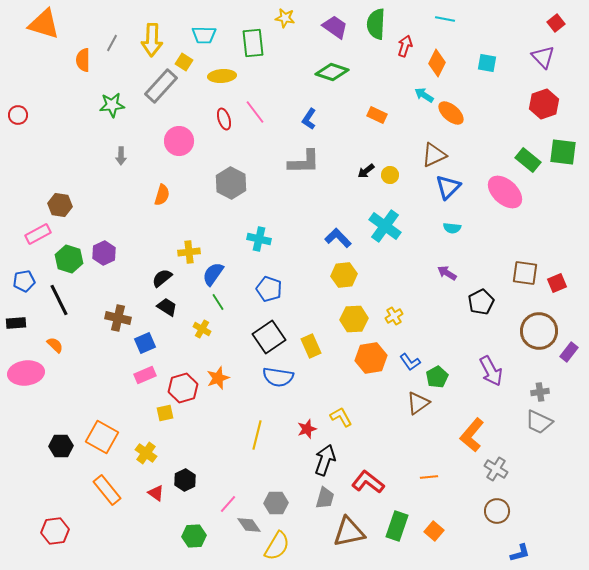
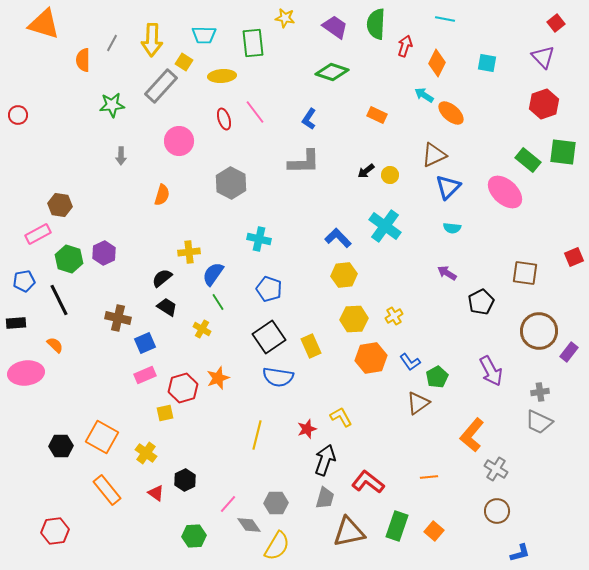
red square at (557, 283): moved 17 px right, 26 px up
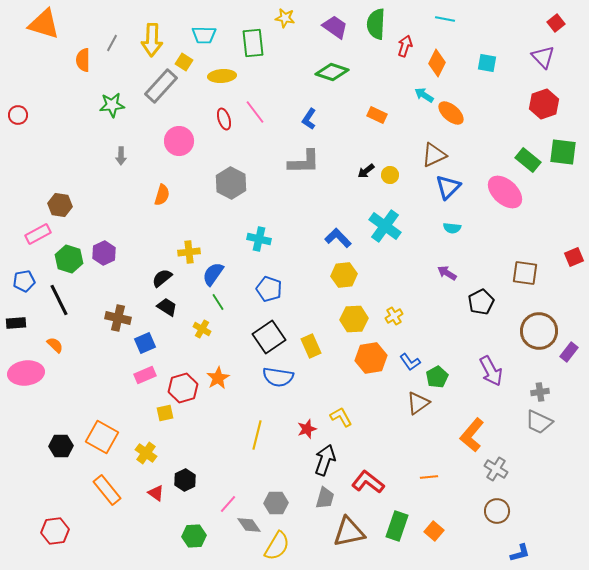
orange star at (218, 378): rotated 10 degrees counterclockwise
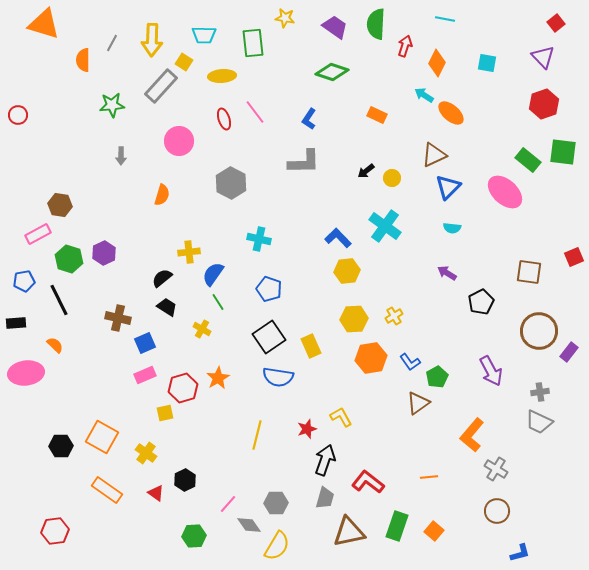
yellow circle at (390, 175): moved 2 px right, 3 px down
brown square at (525, 273): moved 4 px right, 1 px up
yellow hexagon at (344, 275): moved 3 px right, 4 px up
orange rectangle at (107, 490): rotated 16 degrees counterclockwise
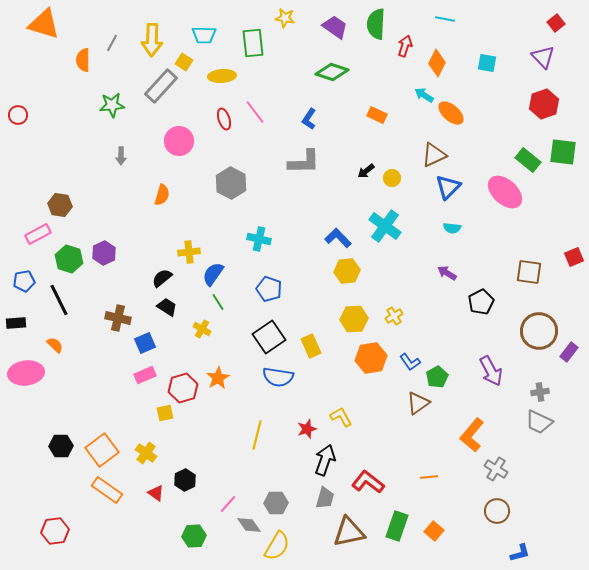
orange square at (102, 437): moved 13 px down; rotated 24 degrees clockwise
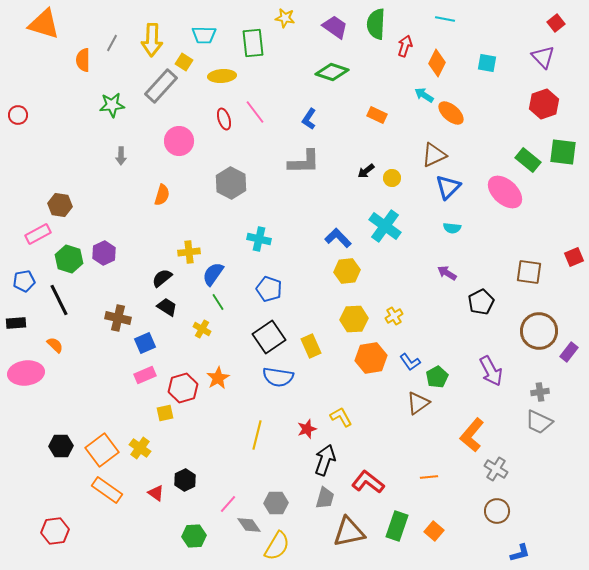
yellow cross at (146, 453): moved 6 px left, 5 px up
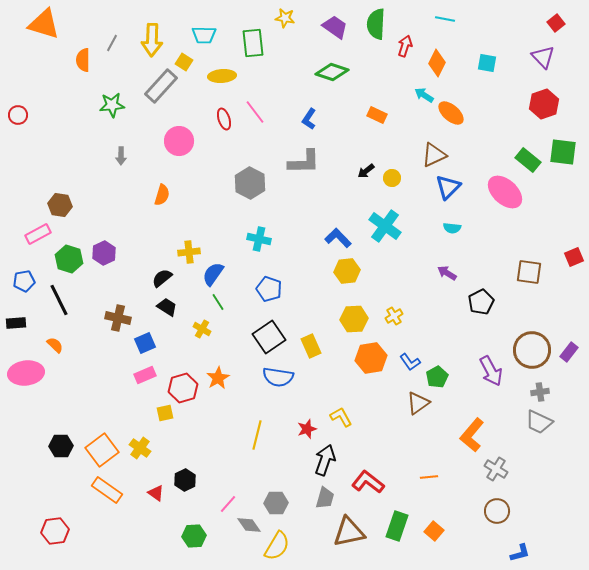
gray hexagon at (231, 183): moved 19 px right
brown circle at (539, 331): moved 7 px left, 19 px down
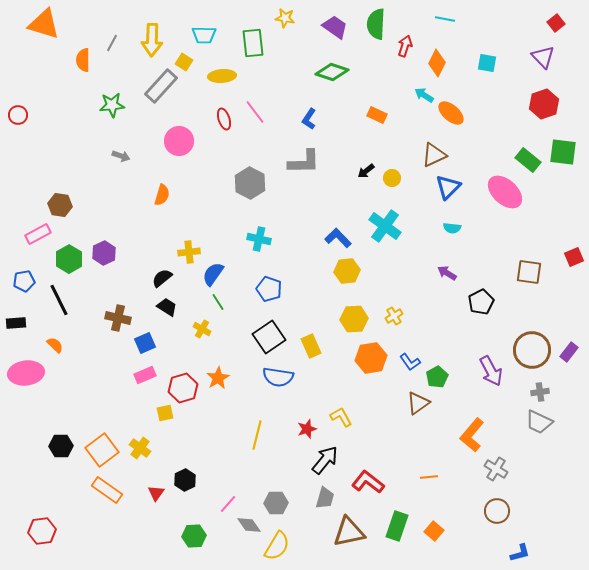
gray arrow at (121, 156): rotated 72 degrees counterclockwise
green hexagon at (69, 259): rotated 12 degrees clockwise
black arrow at (325, 460): rotated 20 degrees clockwise
red triangle at (156, 493): rotated 30 degrees clockwise
red hexagon at (55, 531): moved 13 px left
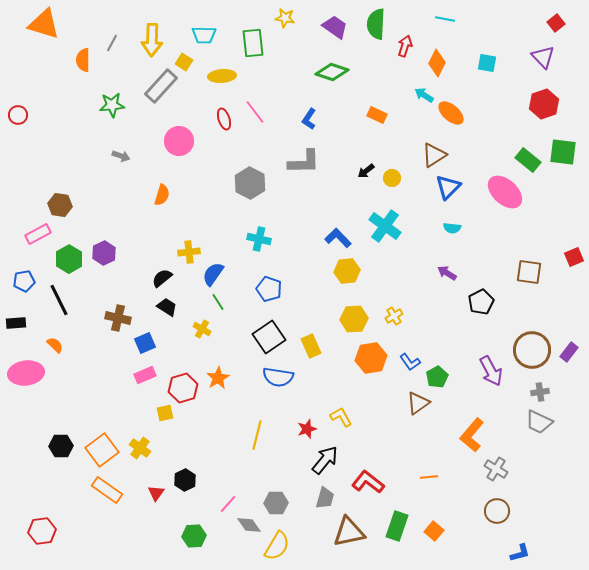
brown triangle at (434, 155): rotated 8 degrees counterclockwise
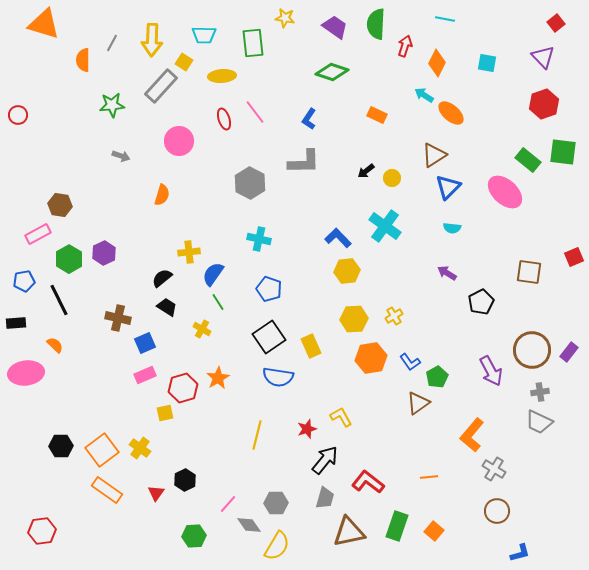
gray cross at (496, 469): moved 2 px left
